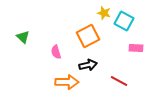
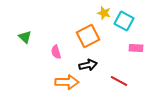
green triangle: moved 2 px right
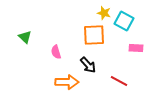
orange square: moved 6 px right, 1 px up; rotated 25 degrees clockwise
black arrow: rotated 60 degrees clockwise
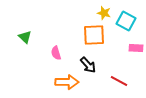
cyan square: moved 2 px right
pink semicircle: moved 1 px down
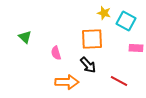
orange square: moved 2 px left, 4 px down
